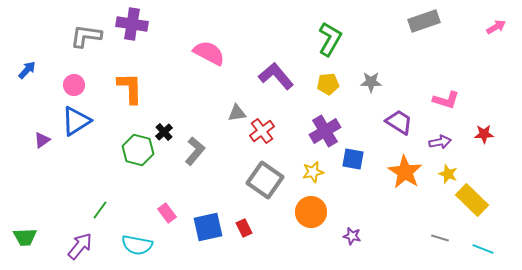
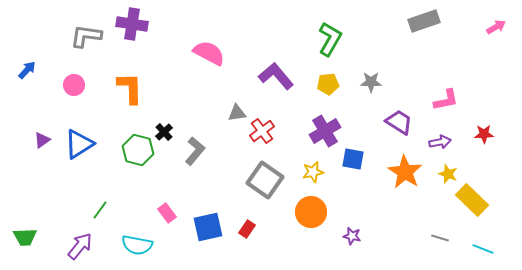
pink L-shape at (446, 100): rotated 28 degrees counterclockwise
blue triangle at (76, 121): moved 3 px right, 23 px down
red rectangle at (244, 228): moved 3 px right, 1 px down; rotated 60 degrees clockwise
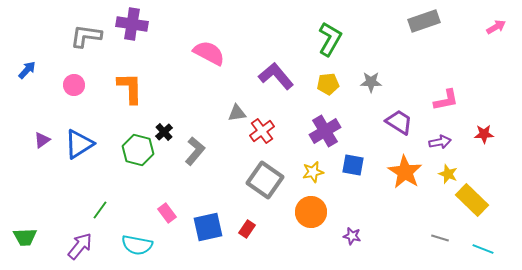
blue square at (353, 159): moved 6 px down
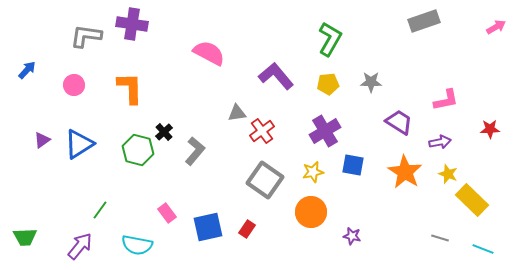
red star at (484, 134): moved 6 px right, 5 px up
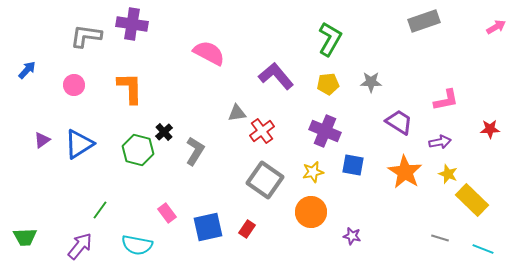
purple cross at (325, 131): rotated 36 degrees counterclockwise
gray L-shape at (195, 151): rotated 8 degrees counterclockwise
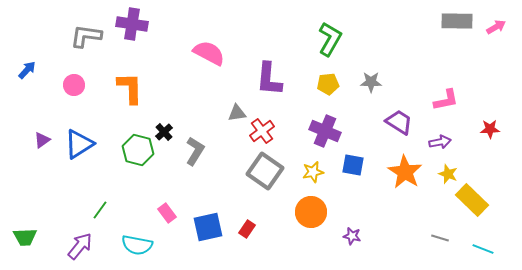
gray rectangle at (424, 21): moved 33 px right; rotated 20 degrees clockwise
purple L-shape at (276, 76): moved 7 px left, 3 px down; rotated 135 degrees counterclockwise
gray square at (265, 180): moved 9 px up
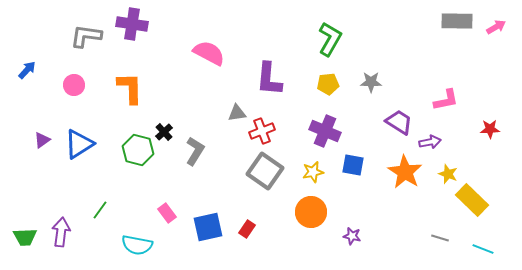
red cross at (262, 131): rotated 15 degrees clockwise
purple arrow at (440, 142): moved 10 px left
purple arrow at (80, 246): moved 19 px left, 14 px up; rotated 32 degrees counterclockwise
